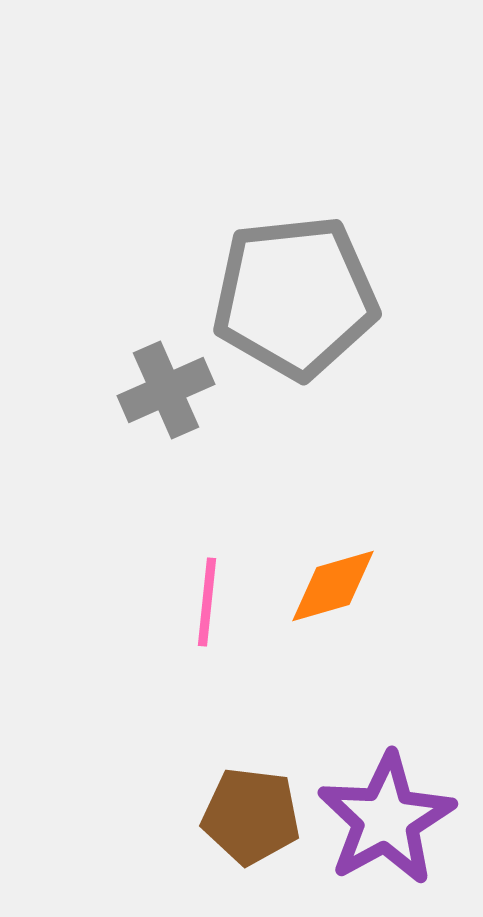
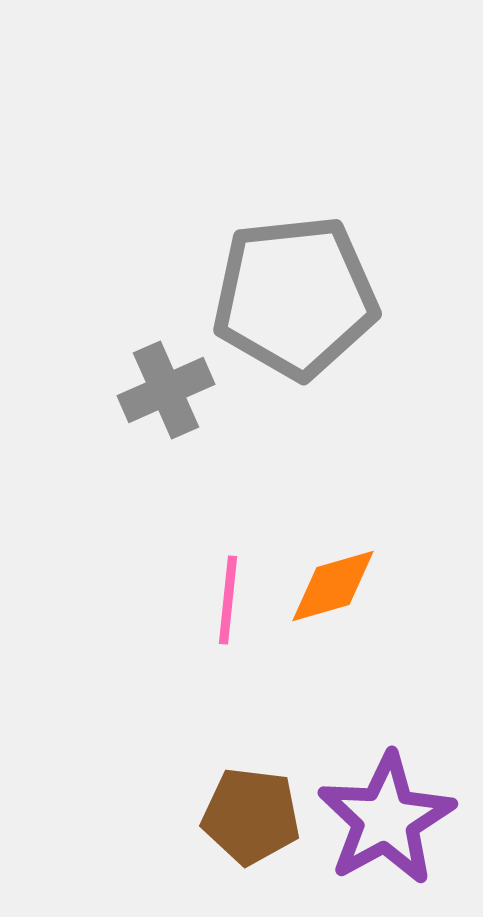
pink line: moved 21 px right, 2 px up
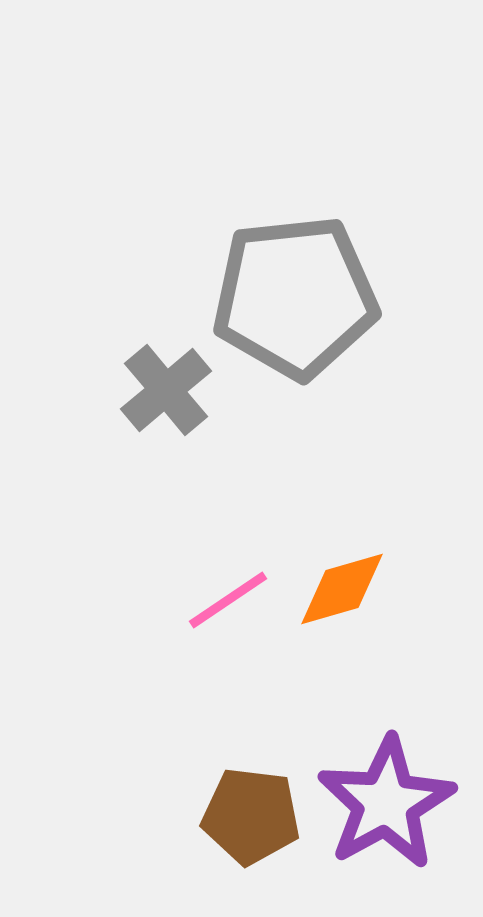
gray cross: rotated 16 degrees counterclockwise
orange diamond: moved 9 px right, 3 px down
pink line: rotated 50 degrees clockwise
purple star: moved 16 px up
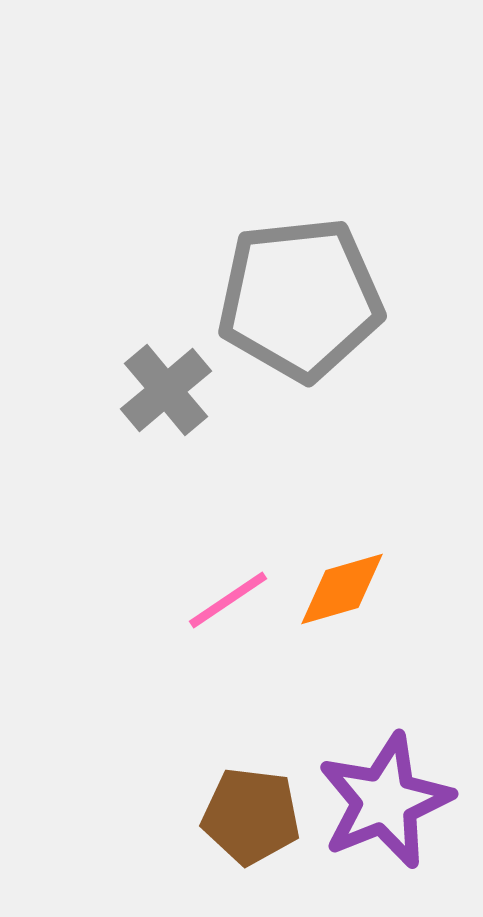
gray pentagon: moved 5 px right, 2 px down
purple star: moved 1 px left, 2 px up; rotated 7 degrees clockwise
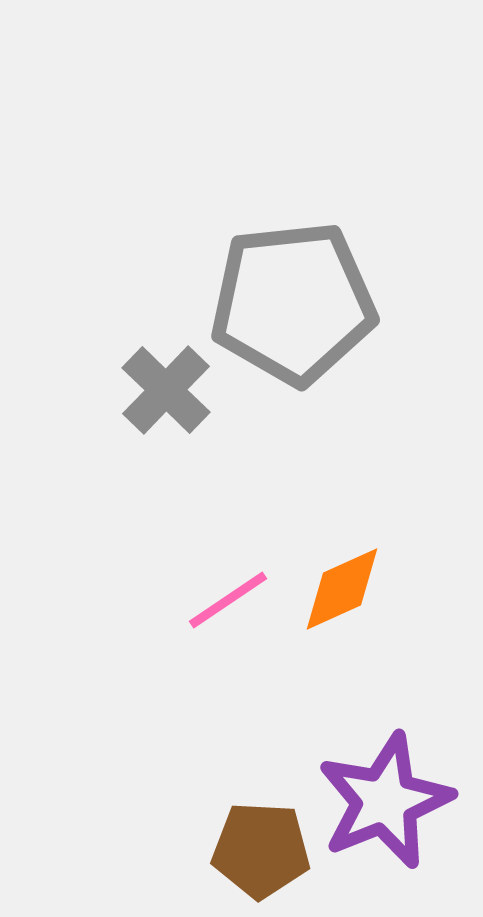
gray pentagon: moved 7 px left, 4 px down
gray cross: rotated 6 degrees counterclockwise
orange diamond: rotated 8 degrees counterclockwise
brown pentagon: moved 10 px right, 34 px down; rotated 4 degrees counterclockwise
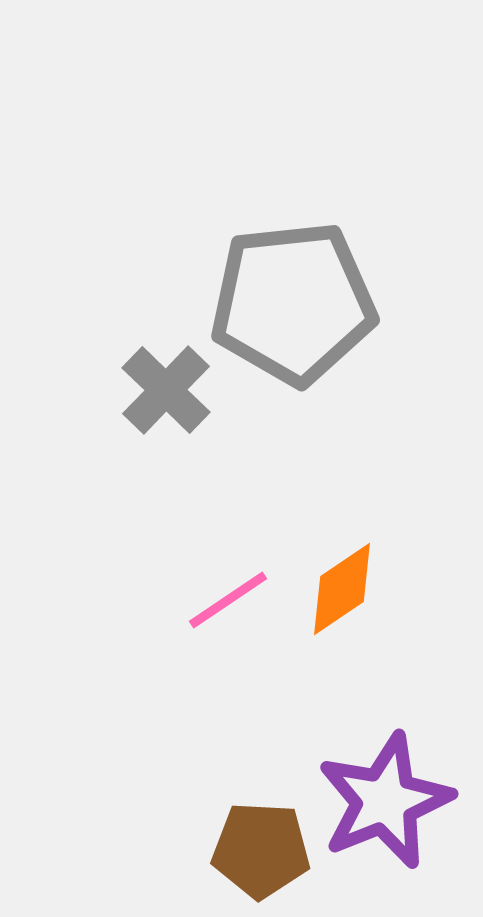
orange diamond: rotated 10 degrees counterclockwise
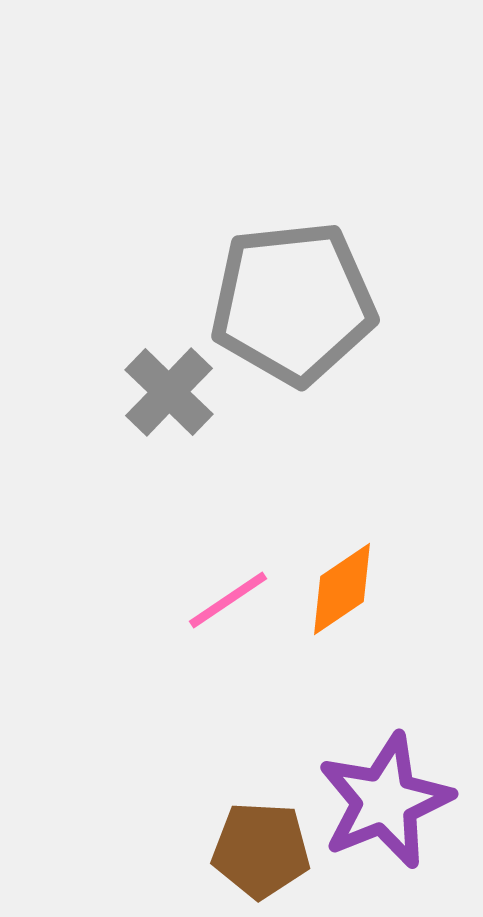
gray cross: moved 3 px right, 2 px down
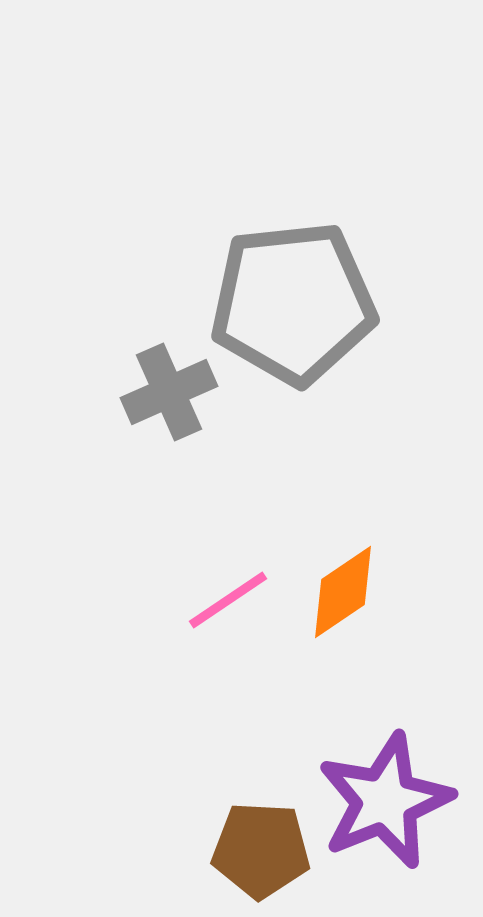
gray cross: rotated 22 degrees clockwise
orange diamond: moved 1 px right, 3 px down
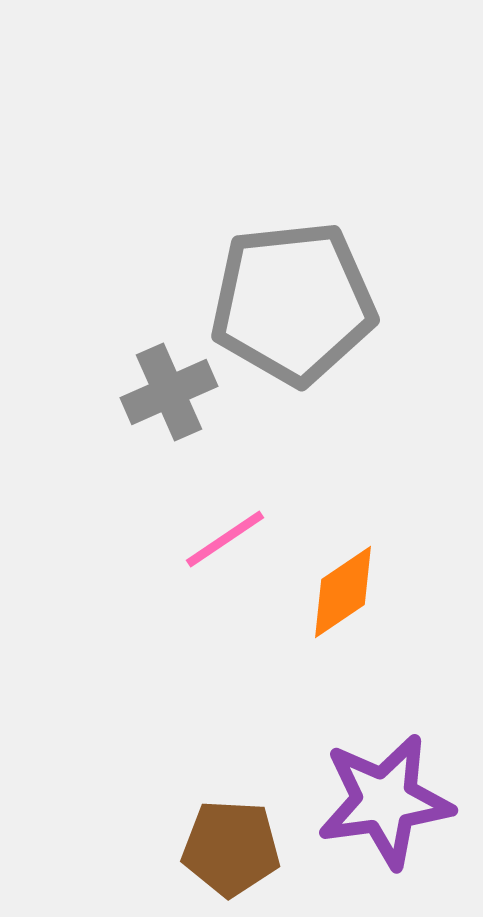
pink line: moved 3 px left, 61 px up
purple star: rotated 14 degrees clockwise
brown pentagon: moved 30 px left, 2 px up
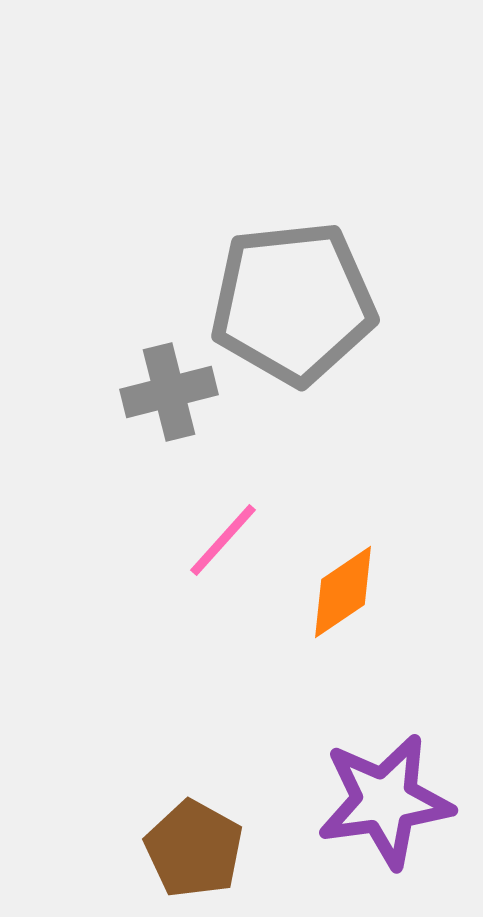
gray cross: rotated 10 degrees clockwise
pink line: moved 2 px left, 1 px down; rotated 14 degrees counterclockwise
brown pentagon: moved 37 px left, 1 px down; rotated 26 degrees clockwise
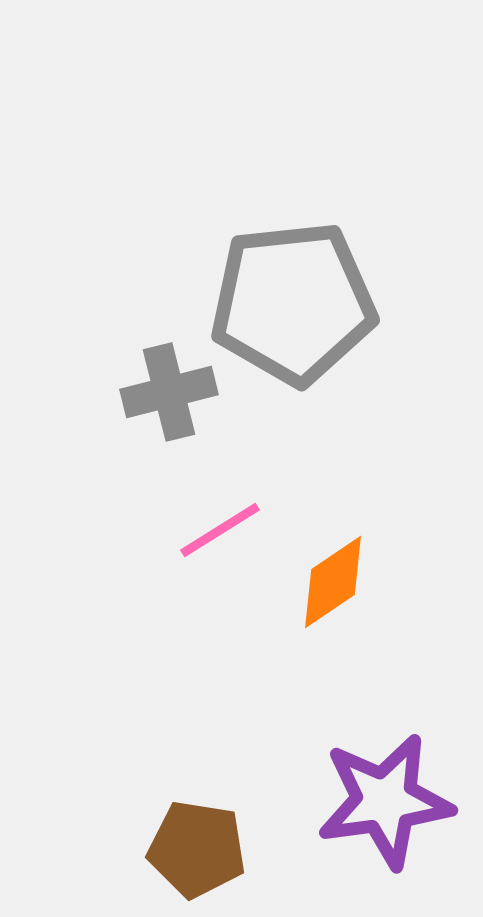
pink line: moved 3 px left, 10 px up; rotated 16 degrees clockwise
orange diamond: moved 10 px left, 10 px up
brown pentagon: moved 3 px right; rotated 20 degrees counterclockwise
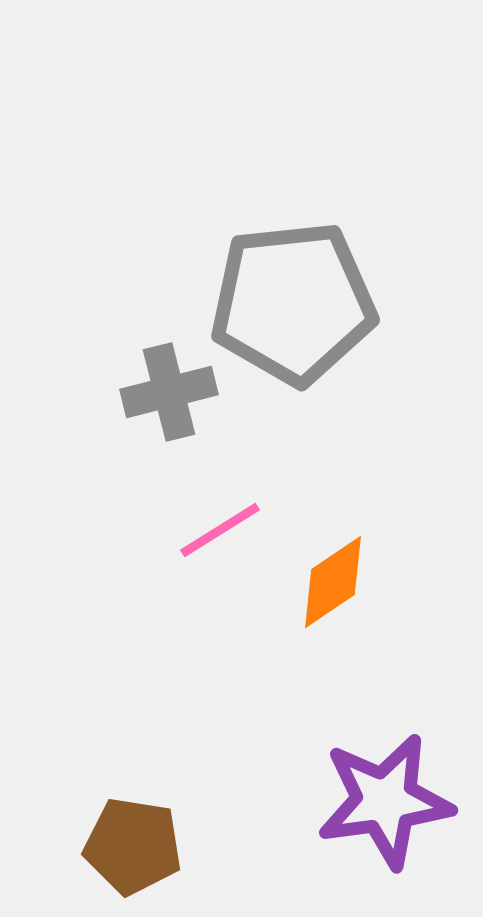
brown pentagon: moved 64 px left, 3 px up
